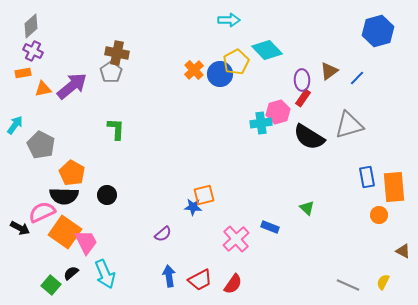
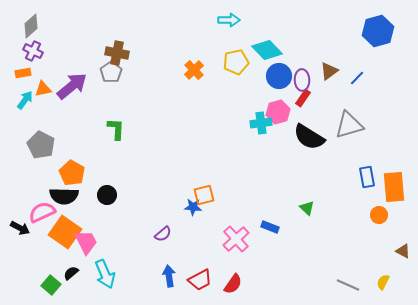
yellow pentagon at (236, 62): rotated 15 degrees clockwise
blue circle at (220, 74): moved 59 px right, 2 px down
cyan arrow at (15, 125): moved 10 px right, 25 px up
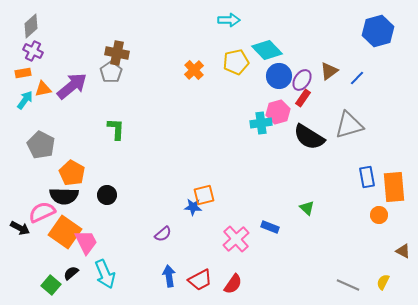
purple ellipse at (302, 80): rotated 35 degrees clockwise
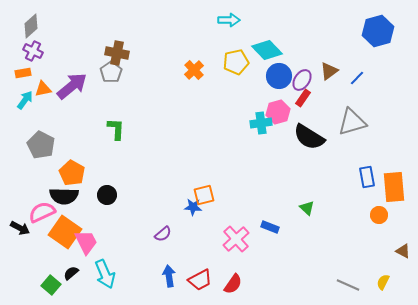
gray triangle at (349, 125): moved 3 px right, 3 px up
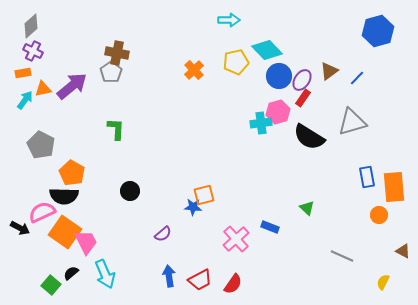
black circle at (107, 195): moved 23 px right, 4 px up
gray line at (348, 285): moved 6 px left, 29 px up
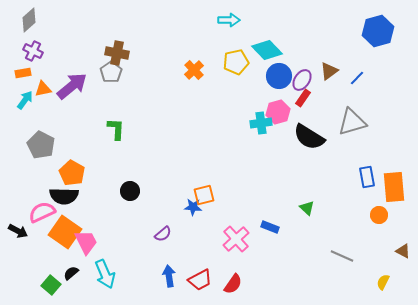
gray diamond at (31, 26): moved 2 px left, 6 px up
black arrow at (20, 228): moved 2 px left, 3 px down
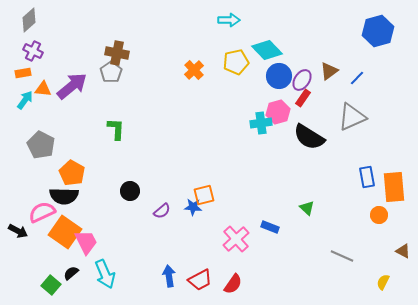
orange triangle at (43, 89): rotated 18 degrees clockwise
gray triangle at (352, 122): moved 5 px up; rotated 8 degrees counterclockwise
purple semicircle at (163, 234): moved 1 px left, 23 px up
